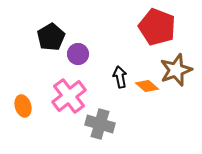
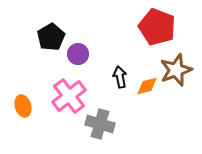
orange diamond: rotated 55 degrees counterclockwise
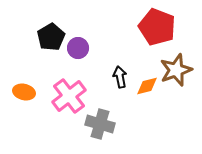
purple circle: moved 6 px up
orange ellipse: moved 1 px right, 14 px up; rotated 60 degrees counterclockwise
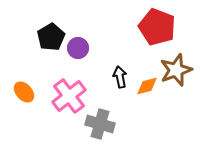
orange ellipse: rotated 35 degrees clockwise
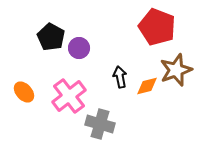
black pentagon: rotated 12 degrees counterclockwise
purple circle: moved 1 px right
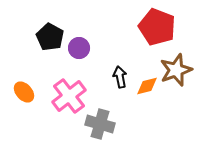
black pentagon: moved 1 px left
